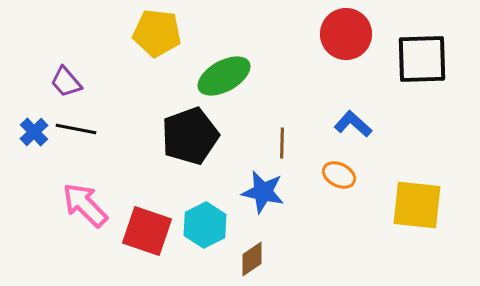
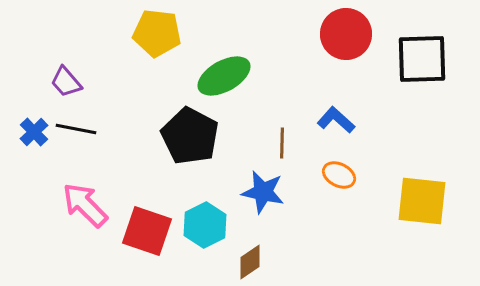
blue L-shape: moved 17 px left, 4 px up
black pentagon: rotated 24 degrees counterclockwise
yellow square: moved 5 px right, 4 px up
brown diamond: moved 2 px left, 3 px down
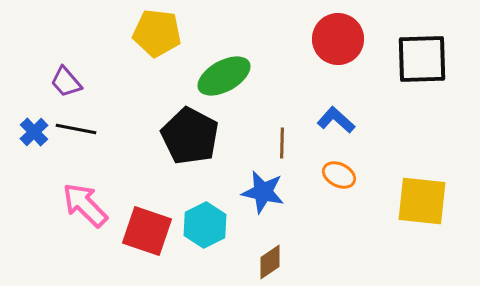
red circle: moved 8 px left, 5 px down
brown diamond: moved 20 px right
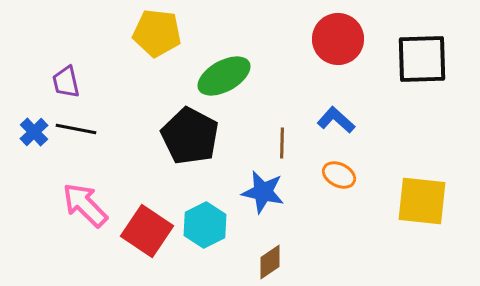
purple trapezoid: rotated 28 degrees clockwise
red square: rotated 15 degrees clockwise
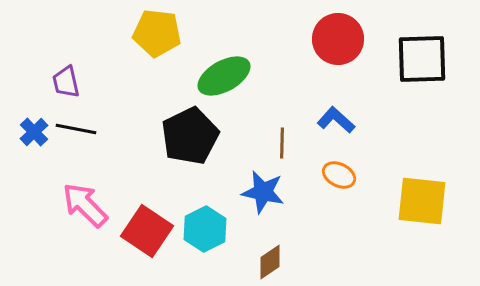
black pentagon: rotated 18 degrees clockwise
cyan hexagon: moved 4 px down
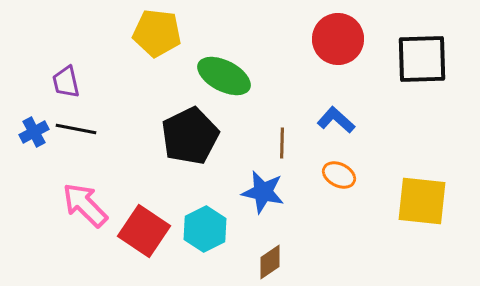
green ellipse: rotated 56 degrees clockwise
blue cross: rotated 16 degrees clockwise
red square: moved 3 px left
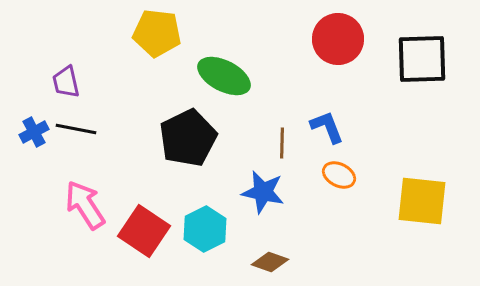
blue L-shape: moved 9 px left, 7 px down; rotated 27 degrees clockwise
black pentagon: moved 2 px left, 2 px down
pink arrow: rotated 12 degrees clockwise
brown diamond: rotated 54 degrees clockwise
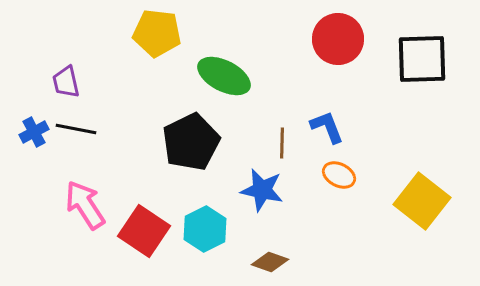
black pentagon: moved 3 px right, 4 px down
blue star: moved 1 px left, 2 px up
yellow square: rotated 32 degrees clockwise
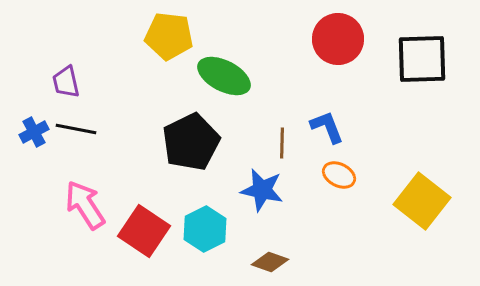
yellow pentagon: moved 12 px right, 3 px down
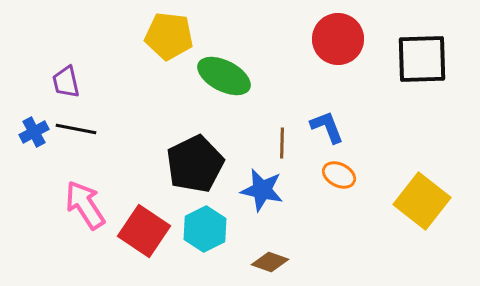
black pentagon: moved 4 px right, 22 px down
